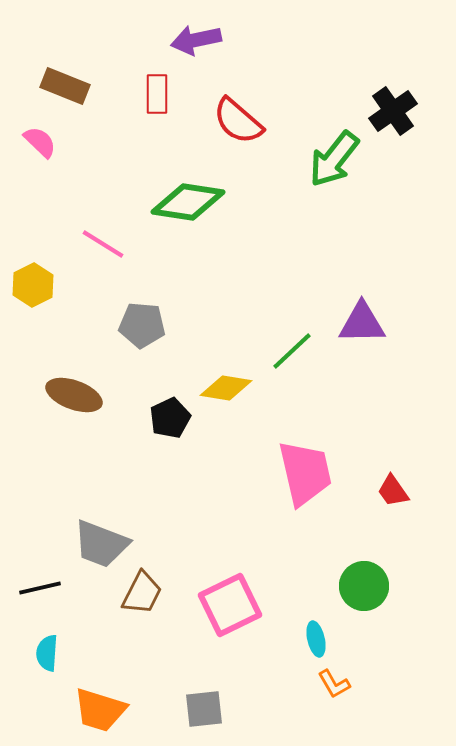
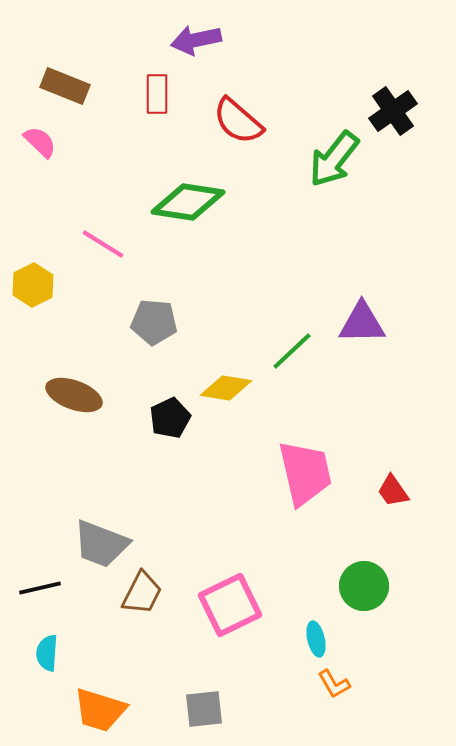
gray pentagon: moved 12 px right, 3 px up
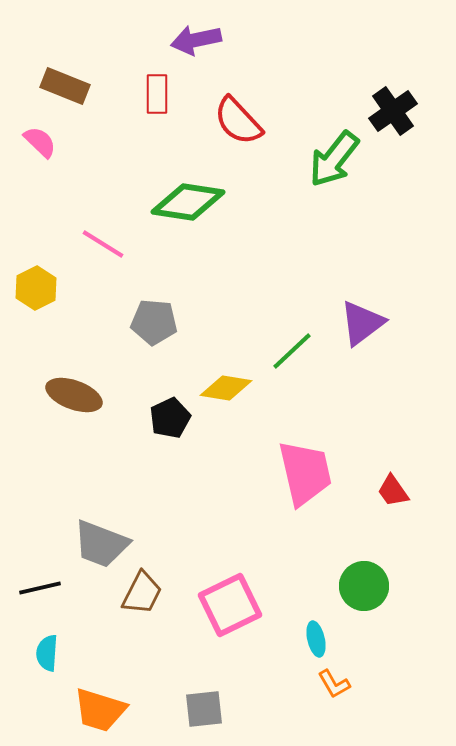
red semicircle: rotated 6 degrees clockwise
yellow hexagon: moved 3 px right, 3 px down
purple triangle: rotated 36 degrees counterclockwise
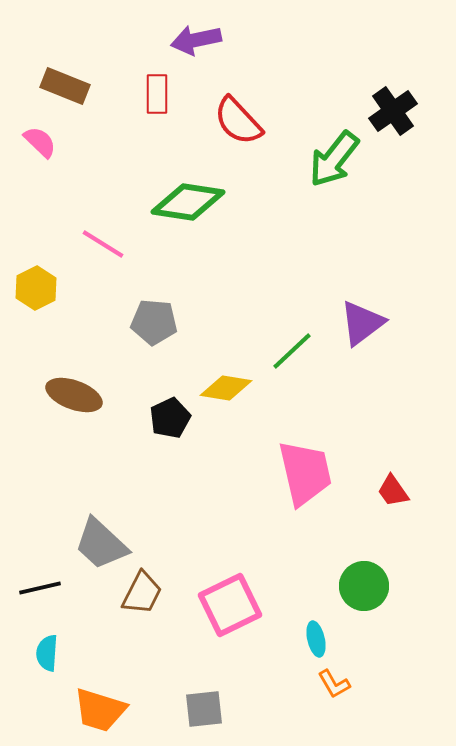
gray trapezoid: rotated 22 degrees clockwise
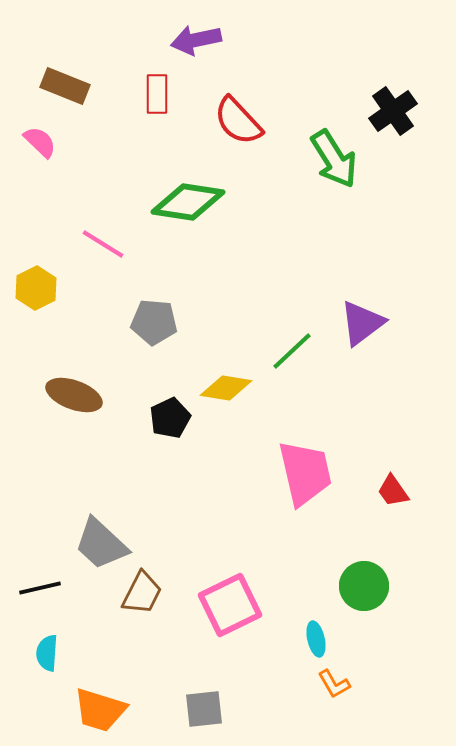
green arrow: rotated 70 degrees counterclockwise
